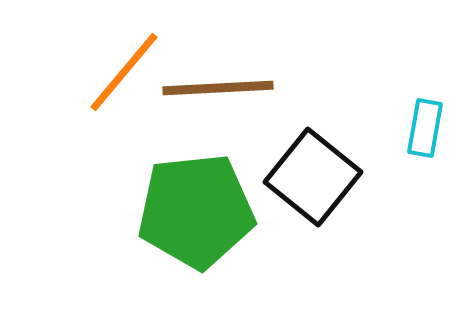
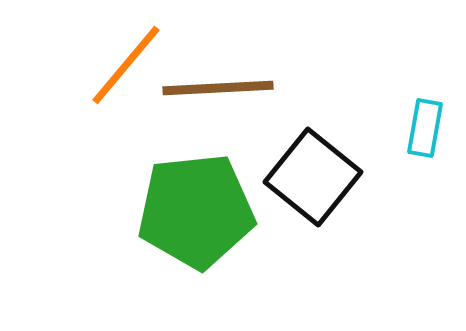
orange line: moved 2 px right, 7 px up
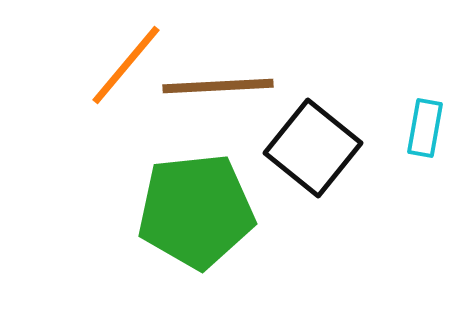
brown line: moved 2 px up
black square: moved 29 px up
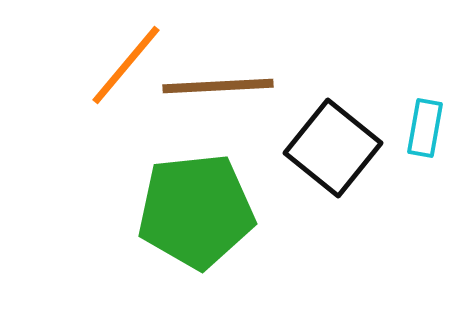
black square: moved 20 px right
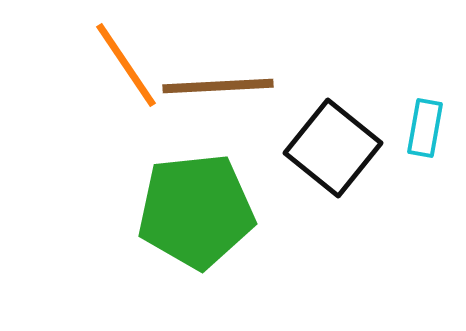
orange line: rotated 74 degrees counterclockwise
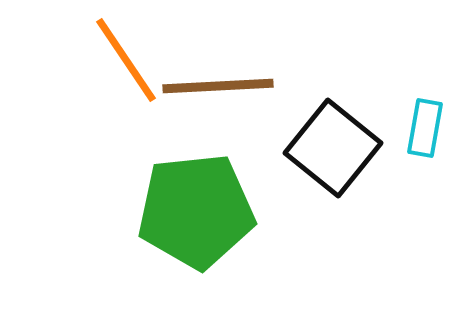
orange line: moved 5 px up
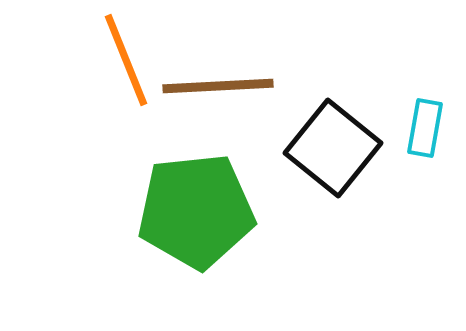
orange line: rotated 12 degrees clockwise
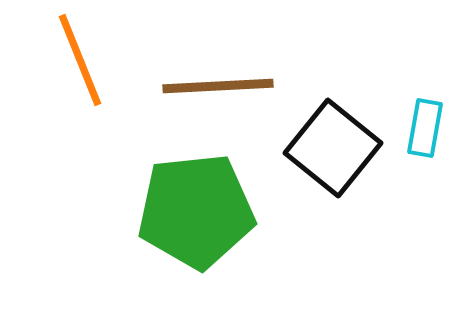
orange line: moved 46 px left
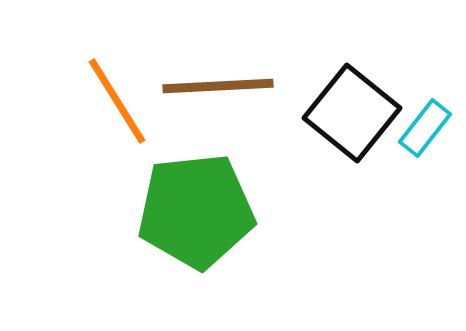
orange line: moved 37 px right, 41 px down; rotated 10 degrees counterclockwise
cyan rectangle: rotated 28 degrees clockwise
black square: moved 19 px right, 35 px up
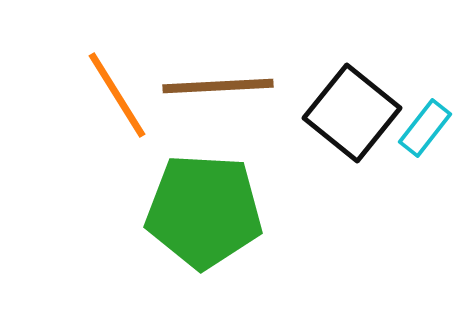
orange line: moved 6 px up
green pentagon: moved 8 px right; rotated 9 degrees clockwise
